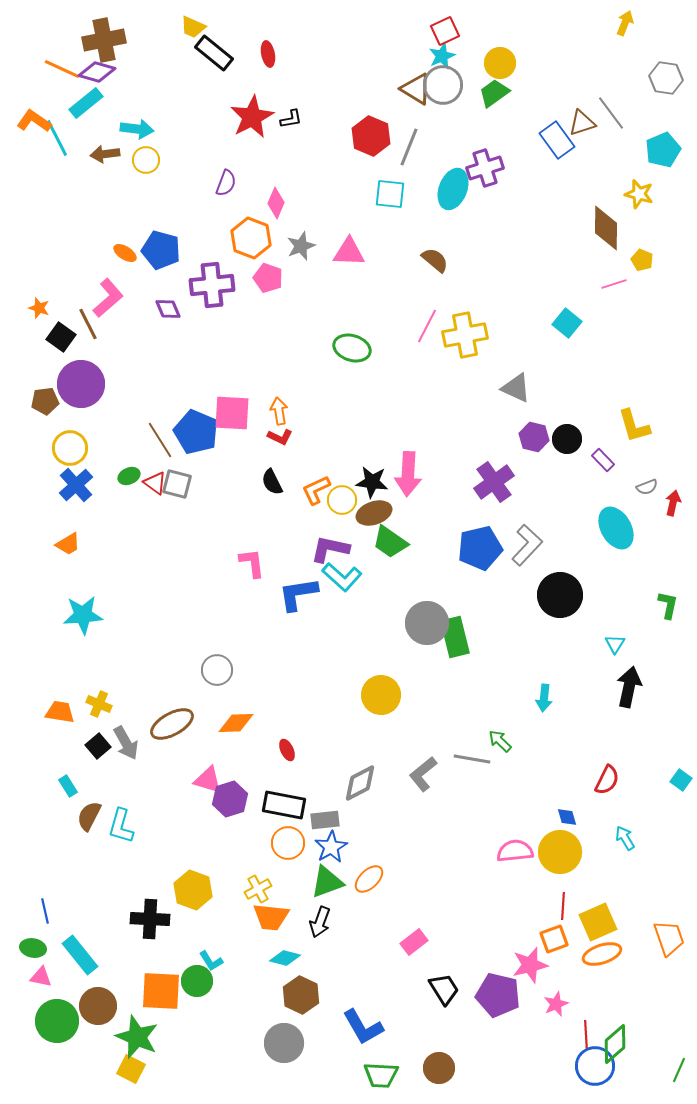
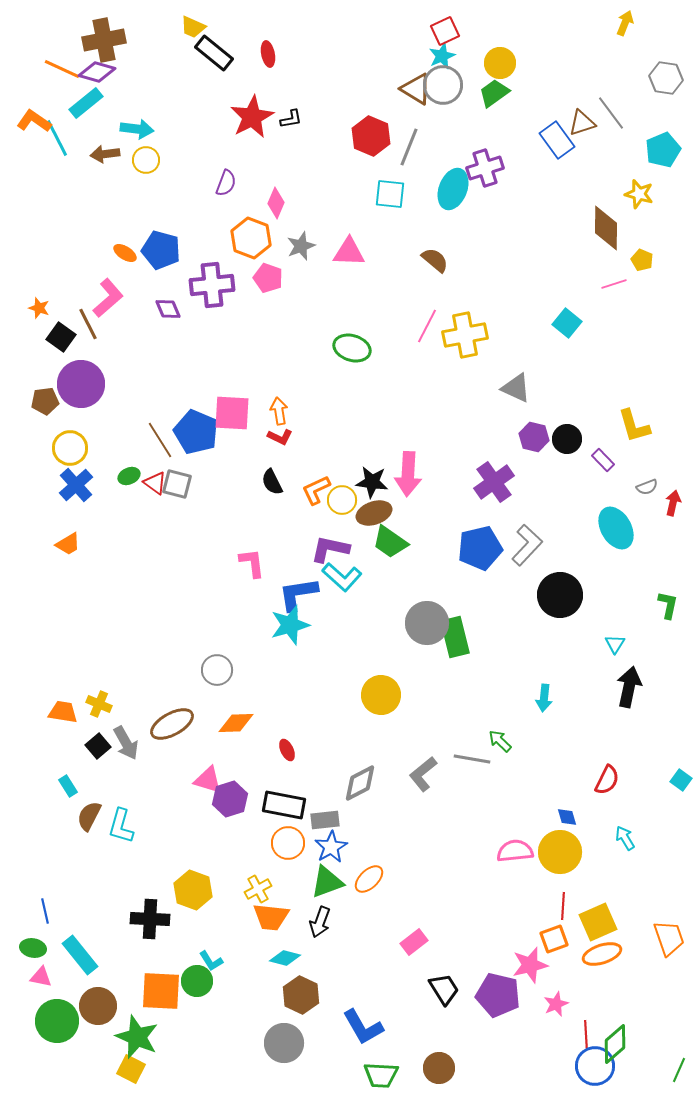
cyan star at (83, 615): moved 207 px right, 10 px down; rotated 12 degrees counterclockwise
orange trapezoid at (60, 712): moved 3 px right
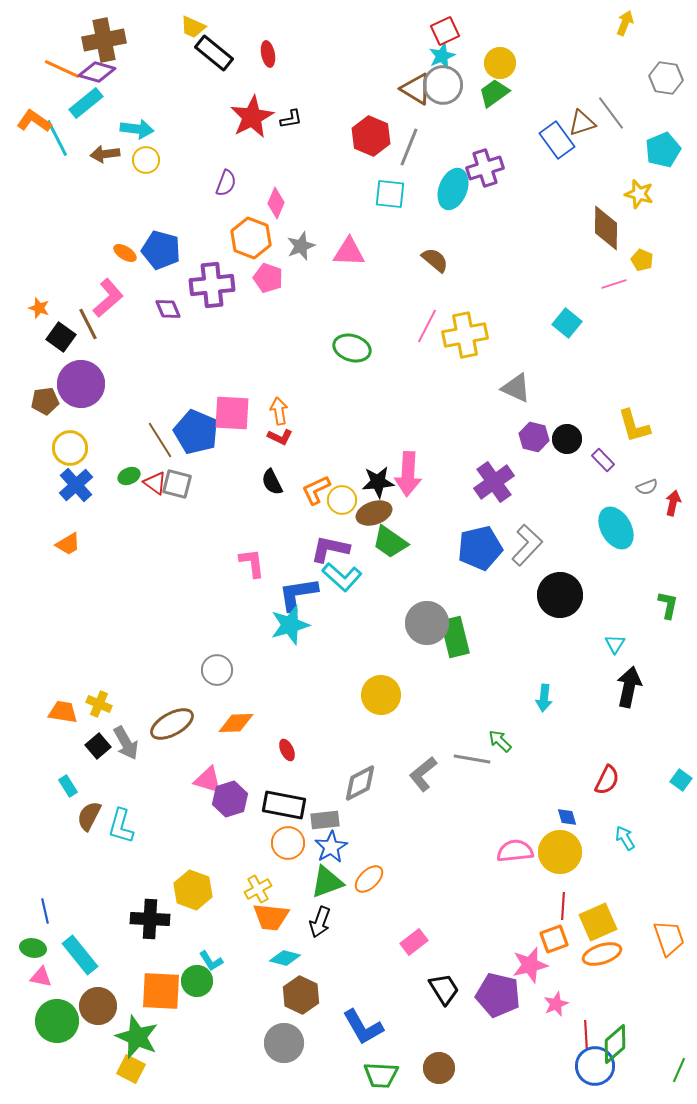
black star at (372, 482): moved 6 px right; rotated 12 degrees counterclockwise
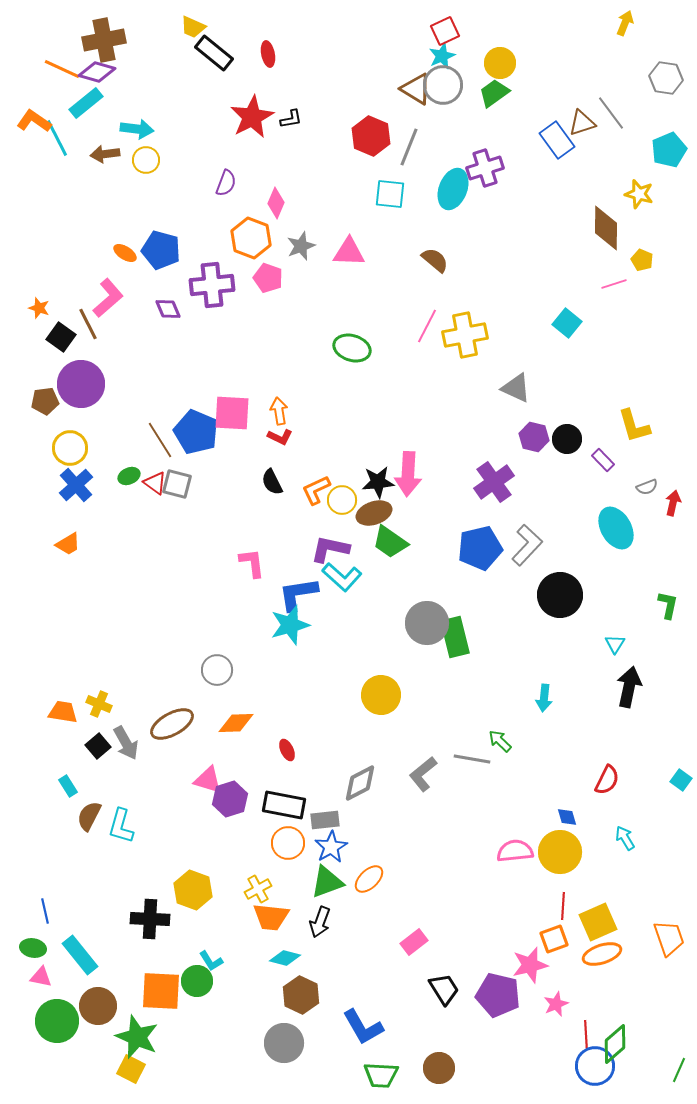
cyan pentagon at (663, 150): moved 6 px right
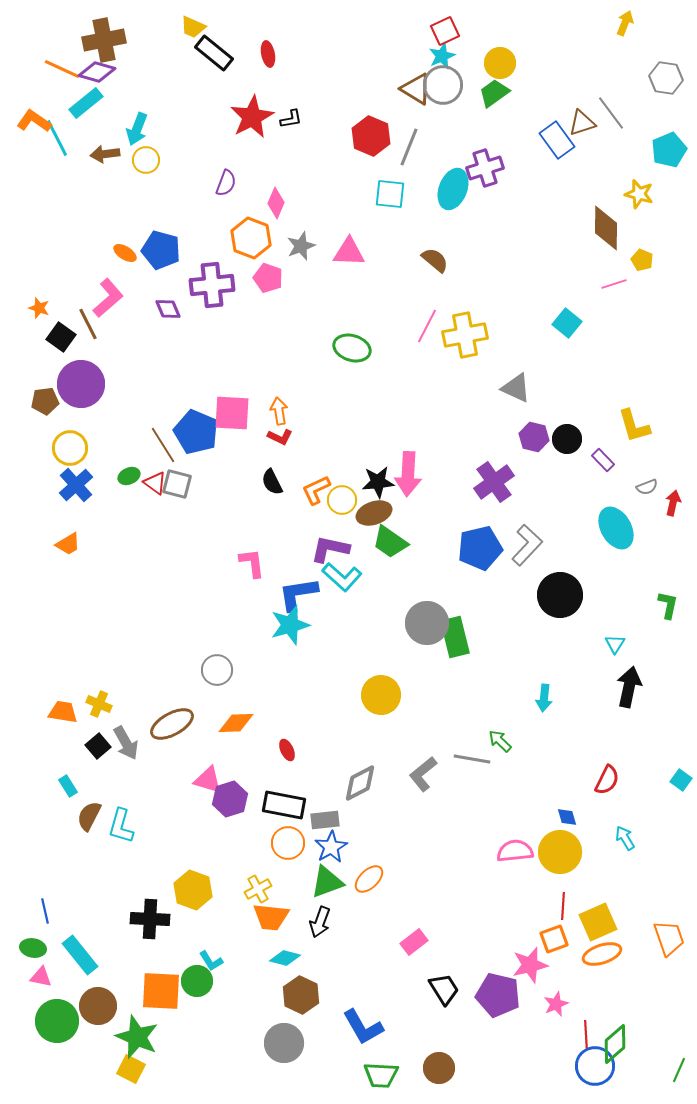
cyan arrow at (137, 129): rotated 104 degrees clockwise
brown line at (160, 440): moved 3 px right, 5 px down
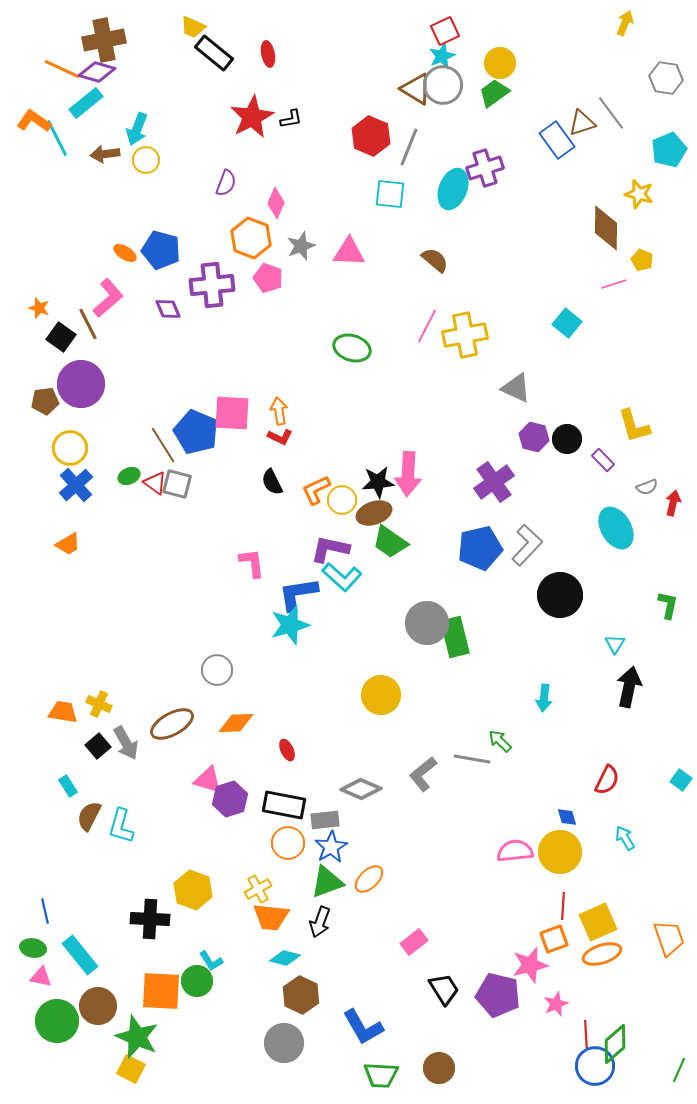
gray diamond at (360, 783): moved 1 px right, 6 px down; rotated 51 degrees clockwise
